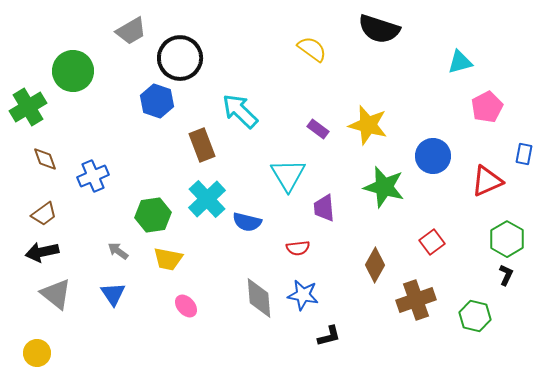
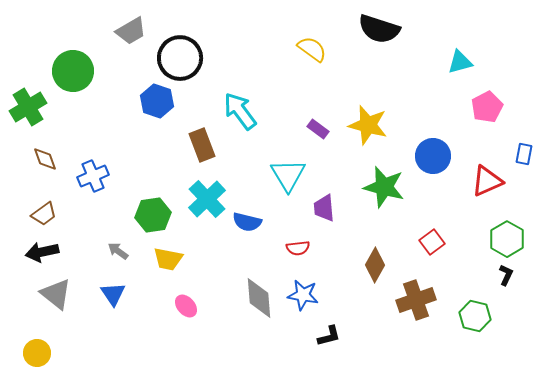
cyan arrow at (240, 111): rotated 9 degrees clockwise
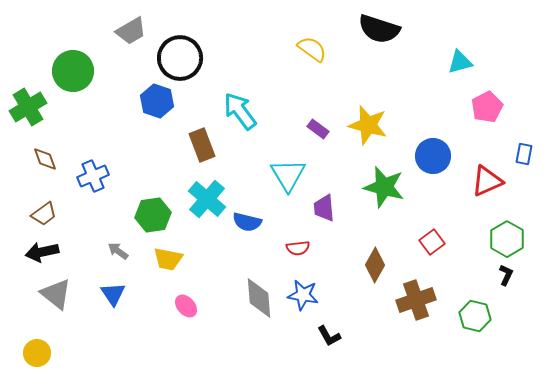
cyan cross at (207, 199): rotated 6 degrees counterclockwise
black L-shape at (329, 336): rotated 75 degrees clockwise
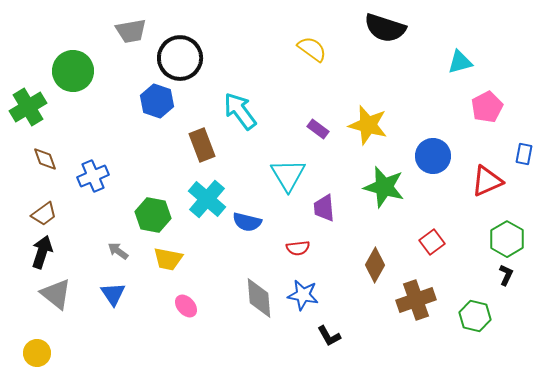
black semicircle at (379, 29): moved 6 px right, 1 px up
gray trapezoid at (131, 31): rotated 20 degrees clockwise
green hexagon at (153, 215): rotated 20 degrees clockwise
black arrow at (42, 252): rotated 120 degrees clockwise
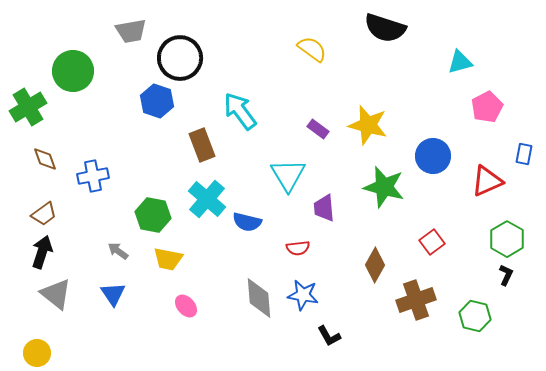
blue cross at (93, 176): rotated 12 degrees clockwise
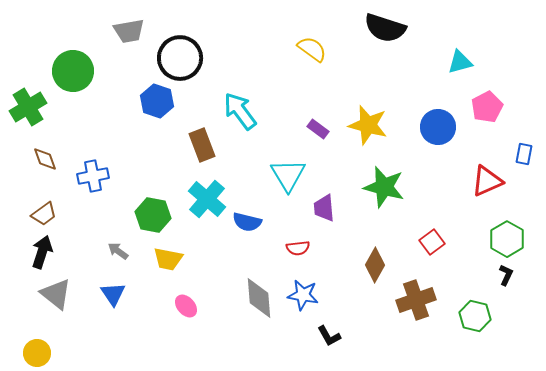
gray trapezoid at (131, 31): moved 2 px left
blue circle at (433, 156): moved 5 px right, 29 px up
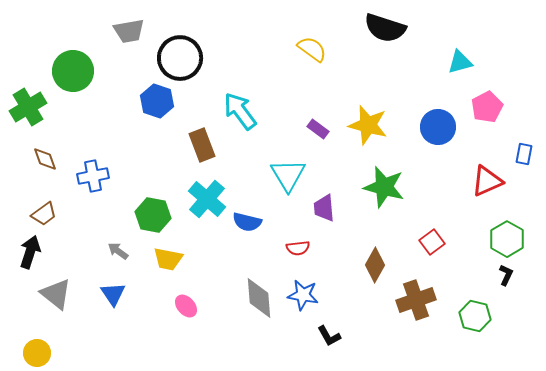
black arrow at (42, 252): moved 12 px left
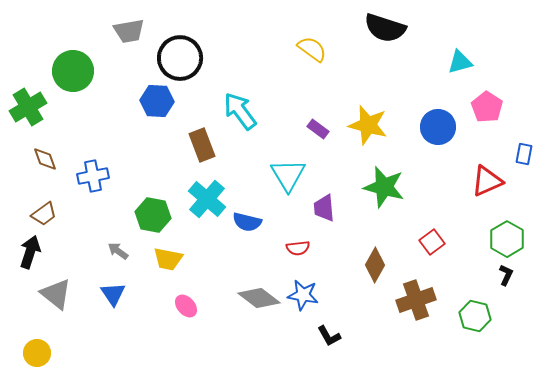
blue hexagon at (157, 101): rotated 16 degrees counterclockwise
pink pentagon at (487, 107): rotated 12 degrees counterclockwise
gray diamond at (259, 298): rotated 48 degrees counterclockwise
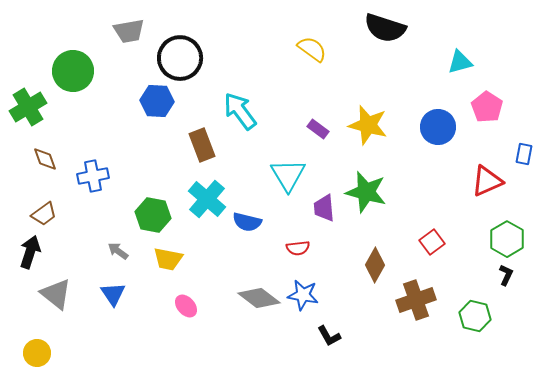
green star at (384, 187): moved 18 px left, 5 px down
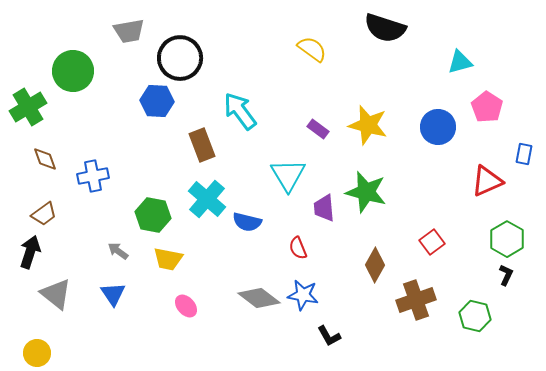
red semicircle at (298, 248): rotated 75 degrees clockwise
